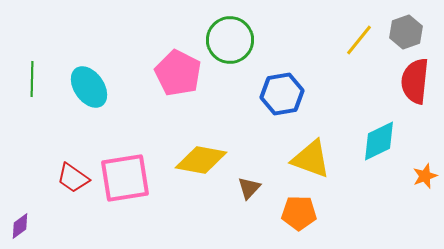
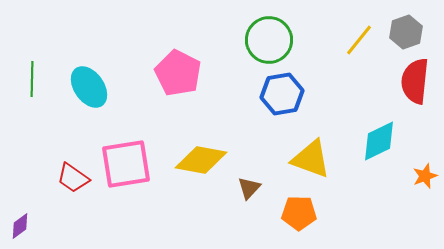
green circle: moved 39 px right
pink square: moved 1 px right, 14 px up
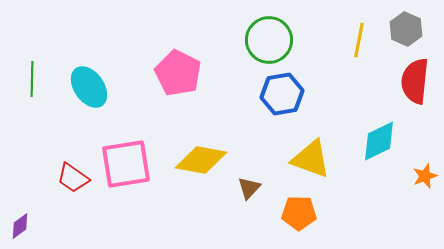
gray hexagon: moved 3 px up; rotated 16 degrees counterclockwise
yellow line: rotated 28 degrees counterclockwise
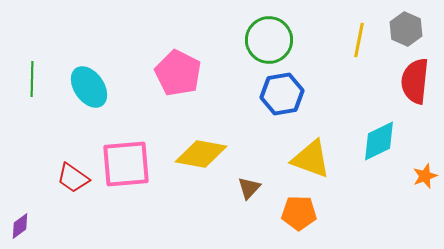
yellow diamond: moved 6 px up
pink square: rotated 4 degrees clockwise
